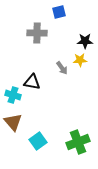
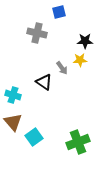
gray cross: rotated 12 degrees clockwise
black triangle: moved 12 px right; rotated 24 degrees clockwise
cyan square: moved 4 px left, 4 px up
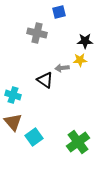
gray arrow: rotated 120 degrees clockwise
black triangle: moved 1 px right, 2 px up
green cross: rotated 15 degrees counterclockwise
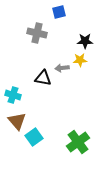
black triangle: moved 2 px left, 2 px up; rotated 24 degrees counterclockwise
brown triangle: moved 4 px right, 1 px up
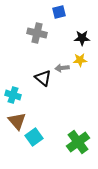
black star: moved 3 px left, 3 px up
black triangle: rotated 30 degrees clockwise
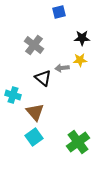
gray cross: moved 3 px left, 12 px down; rotated 24 degrees clockwise
brown triangle: moved 18 px right, 9 px up
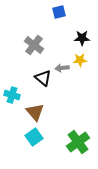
cyan cross: moved 1 px left
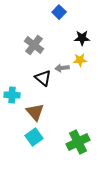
blue square: rotated 32 degrees counterclockwise
cyan cross: rotated 14 degrees counterclockwise
green cross: rotated 10 degrees clockwise
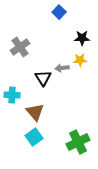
gray cross: moved 14 px left, 2 px down; rotated 18 degrees clockwise
black triangle: rotated 18 degrees clockwise
